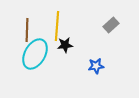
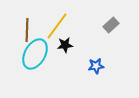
yellow line: rotated 32 degrees clockwise
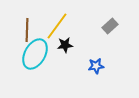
gray rectangle: moved 1 px left, 1 px down
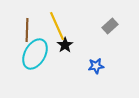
yellow line: rotated 60 degrees counterclockwise
black star: rotated 28 degrees counterclockwise
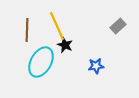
gray rectangle: moved 8 px right
black star: rotated 14 degrees counterclockwise
cyan ellipse: moved 6 px right, 8 px down
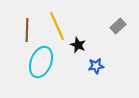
black star: moved 13 px right
cyan ellipse: rotated 8 degrees counterclockwise
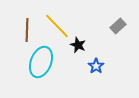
yellow line: rotated 20 degrees counterclockwise
blue star: rotated 28 degrees counterclockwise
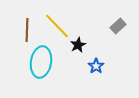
black star: rotated 21 degrees clockwise
cyan ellipse: rotated 12 degrees counterclockwise
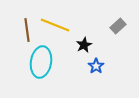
yellow line: moved 2 px left, 1 px up; rotated 24 degrees counterclockwise
brown line: rotated 10 degrees counterclockwise
black star: moved 6 px right
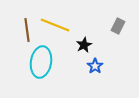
gray rectangle: rotated 21 degrees counterclockwise
blue star: moved 1 px left
